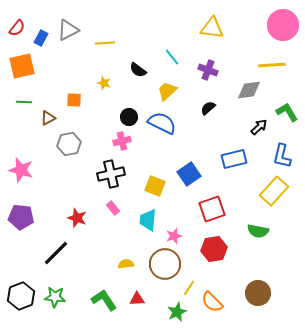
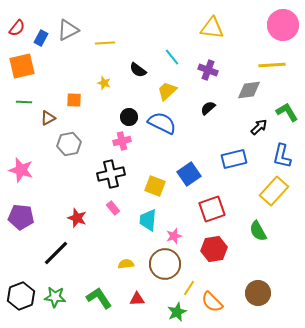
green semicircle at (258, 231): rotated 50 degrees clockwise
green L-shape at (104, 300): moved 5 px left, 2 px up
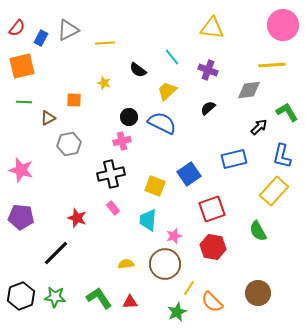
red hexagon at (214, 249): moved 1 px left, 2 px up; rotated 20 degrees clockwise
red triangle at (137, 299): moved 7 px left, 3 px down
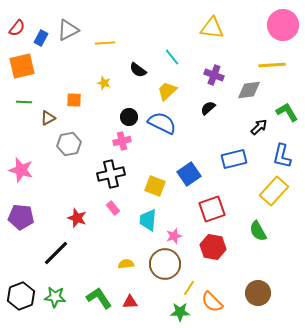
purple cross at (208, 70): moved 6 px right, 5 px down
green star at (177, 312): moved 3 px right; rotated 24 degrees clockwise
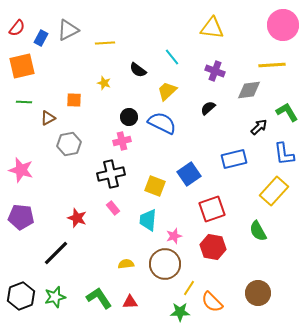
purple cross at (214, 75): moved 1 px right, 4 px up
blue L-shape at (282, 156): moved 2 px right, 2 px up; rotated 20 degrees counterclockwise
green star at (55, 297): rotated 20 degrees counterclockwise
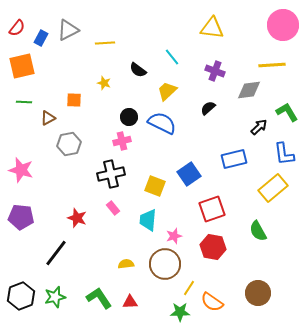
yellow rectangle at (274, 191): moved 1 px left, 3 px up; rotated 8 degrees clockwise
black line at (56, 253): rotated 8 degrees counterclockwise
orange semicircle at (212, 302): rotated 10 degrees counterclockwise
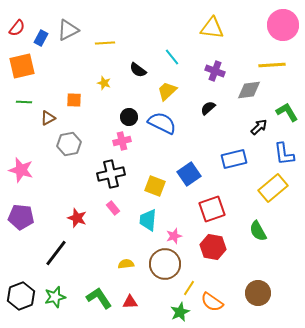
green star at (180, 312): rotated 24 degrees counterclockwise
